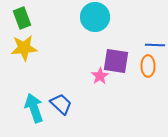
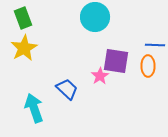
green rectangle: moved 1 px right
yellow star: rotated 24 degrees counterclockwise
blue trapezoid: moved 6 px right, 15 px up
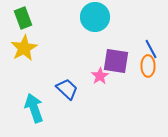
blue line: moved 4 px left, 4 px down; rotated 60 degrees clockwise
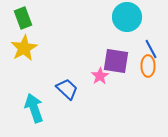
cyan circle: moved 32 px right
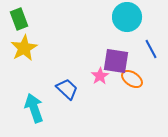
green rectangle: moved 4 px left, 1 px down
orange ellipse: moved 16 px left, 13 px down; rotated 55 degrees counterclockwise
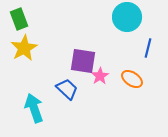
blue line: moved 3 px left, 1 px up; rotated 42 degrees clockwise
purple square: moved 33 px left
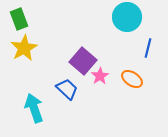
purple square: rotated 32 degrees clockwise
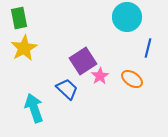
green rectangle: moved 1 px up; rotated 10 degrees clockwise
purple square: rotated 16 degrees clockwise
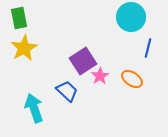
cyan circle: moved 4 px right
blue trapezoid: moved 2 px down
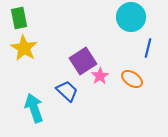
yellow star: rotated 12 degrees counterclockwise
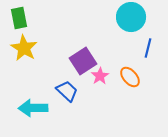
orange ellipse: moved 2 px left, 2 px up; rotated 15 degrees clockwise
cyan arrow: moved 1 px left; rotated 72 degrees counterclockwise
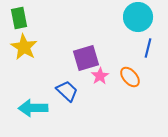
cyan circle: moved 7 px right
yellow star: moved 1 px up
purple square: moved 3 px right, 3 px up; rotated 16 degrees clockwise
